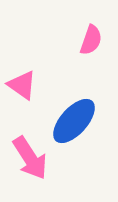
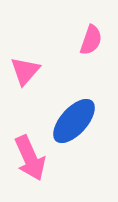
pink triangle: moved 3 px right, 14 px up; rotated 36 degrees clockwise
pink arrow: rotated 9 degrees clockwise
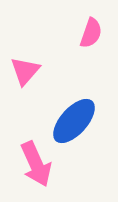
pink semicircle: moved 7 px up
pink arrow: moved 6 px right, 6 px down
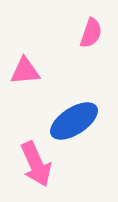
pink triangle: rotated 44 degrees clockwise
blue ellipse: rotated 15 degrees clockwise
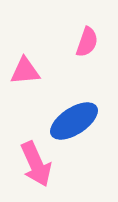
pink semicircle: moved 4 px left, 9 px down
